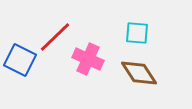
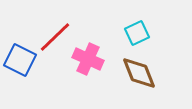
cyan square: rotated 30 degrees counterclockwise
brown diamond: rotated 12 degrees clockwise
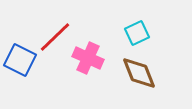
pink cross: moved 1 px up
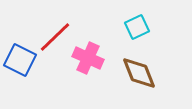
cyan square: moved 6 px up
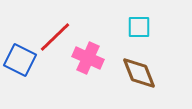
cyan square: moved 2 px right; rotated 25 degrees clockwise
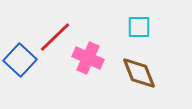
blue square: rotated 16 degrees clockwise
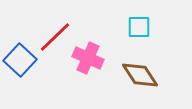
brown diamond: moved 1 px right, 2 px down; rotated 12 degrees counterclockwise
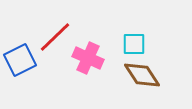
cyan square: moved 5 px left, 17 px down
blue square: rotated 20 degrees clockwise
brown diamond: moved 2 px right
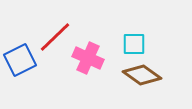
brown diamond: rotated 21 degrees counterclockwise
